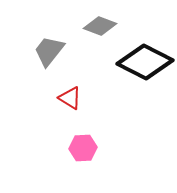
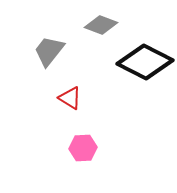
gray diamond: moved 1 px right, 1 px up
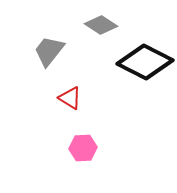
gray diamond: rotated 12 degrees clockwise
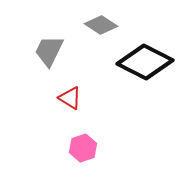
gray trapezoid: rotated 12 degrees counterclockwise
pink hexagon: rotated 16 degrees counterclockwise
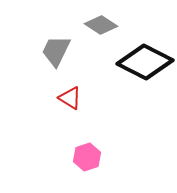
gray trapezoid: moved 7 px right
pink hexagon: moved 4 px right, 9 px down
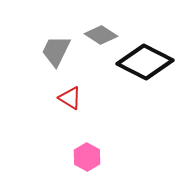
gray diamond: moved 10 px down
pink hexagon: rotated 12 degrees counterclockwise
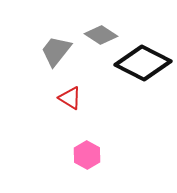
gray trapezoid: rotated 12 degrees clockwise
black diamond: moved 2 px left, 1 px down
pink hexagon: moved 2 px up
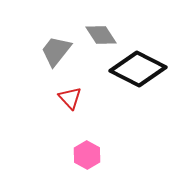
gray diamond: rotated 24 degrees clockwise
black diamond: moved 5 px left, 6 px down
red triangle: rotated 15 degrees clockwise
